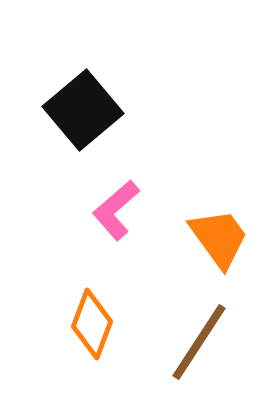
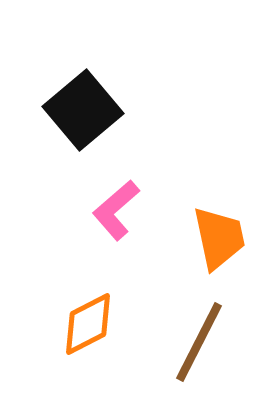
orange trapezoid: rotated 24 degrees clockwise
orange diamond: moved 4 px left; rotated 42 degrees clockwise
brown line: rotated 6 degrees counterclockwise
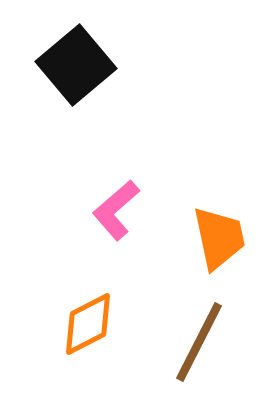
black square: moved 7 px left, 45 px up
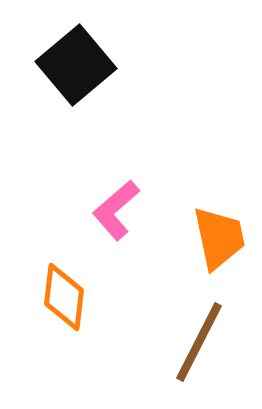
orange diamond: moved 24 px left, 27 px up; rotated 56 degrees counterclockwise
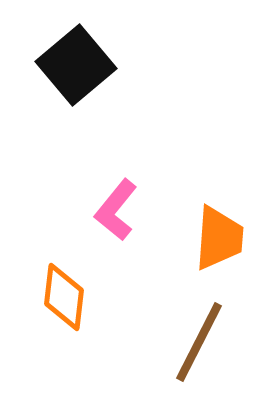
pink L-shape: rotated 10 degrees counterclockwise
orange trapezoid: rotated 16 degrees clockwise
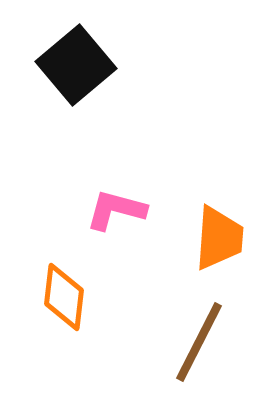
pink L-shape: rotated 66 degrees clockwise
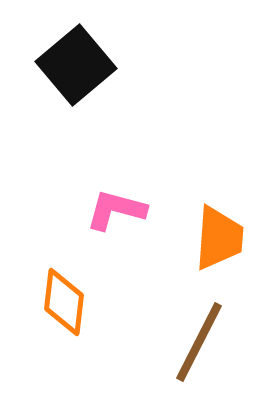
orange diamond: moved 5 px down
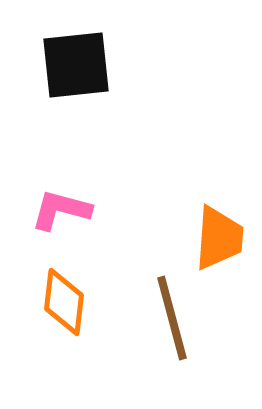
black square: rotated 34 degrees clockwise
pink L-shape: moved 55 px left
brown line: moved 27 px left, 24 px up; rotated 42 degrees counterclockwise
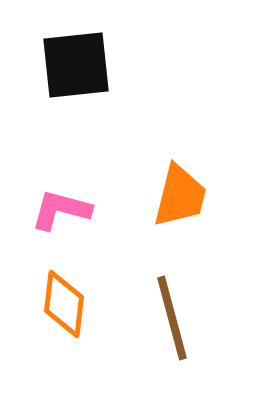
orange trapezoid: moved 39 px left, 42 px up; rotated 10 degrees clockwise
orange diamond: moved 2 px down
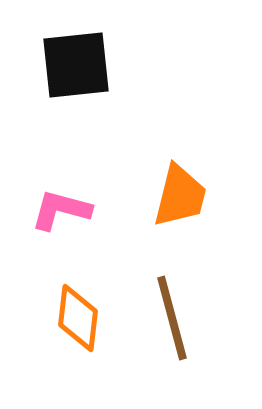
orange diamond: moved 14 px right, 14 px down
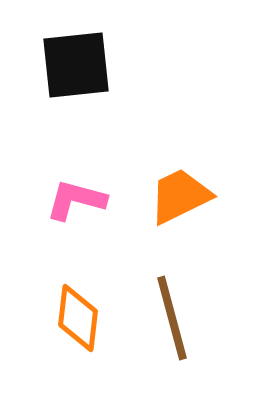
orange trapezoid: rotated 130 degrees counterclockwise
pink L-shape: moved 15 px right, 10 px up
